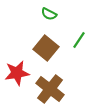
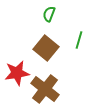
green semicircle: rotated 84 degrees clockwise
green line: rotated 18 degrees counterclockwise
brown cross: moved 5 px left
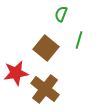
green semicircle: moved 12 px right
red star: moved 1 px left
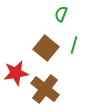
green line: moved 5 px left, 5 px down
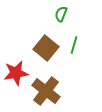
brown cross: moved 1 px right, 2 px down
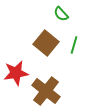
green semicircle: rotated 63 degrees counterclockwise
brown square: moved 5 px up
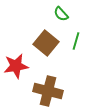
green line: moved 2 px right, 4 px up
red star: moved 7 px up
brown cross: moved 2 px right; rotated 24 degrees counterclockwise
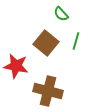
red star: rotated 20 degrees clockwise
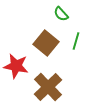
brown cross: moved 4 px up; rotated 32 degrees clockwise
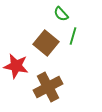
green line: moved 3 px left, 5 px up
brown cross: rotated 16 degrees clockwise
